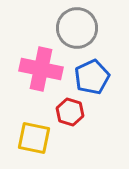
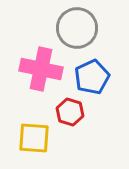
yellow square: rotated 8 degrees counterclockwise
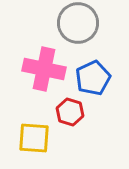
gray circle: moved 1 px right, 5 px up
pink cross: moved 3 px right
blue pentagon: moved 1 px right, 1 px down
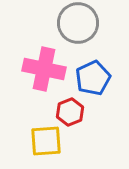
red hexagon: rotated 20 degrees clockwise
yellow square: moved 12 px right, 3 px down; rotated 8 degrees counterclockwise
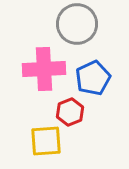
gray circle: moved 1 px left, 1 px down
pink cross: rotated 15 degrees counterclockwise
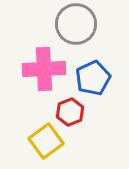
gray circle: moved 1 px left
yellow square: rotated 32 degrees counterclockwise
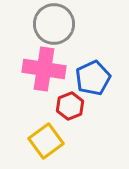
gray circle: moved 22 px left
pink cross: rotated 12 degrees clockwise
red hexagon: moved 6 px up
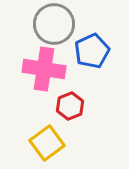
blue pentagon: moved 1 px left, 27 px up
yellow square: moved 1 px right, 2 px down
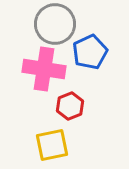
gray circle: moved 1 px right
blue pentagon: moved 2 px left, 1 px down
yellow square: moved 5 px right, 2 px down; rotated 24 degrees clockwise
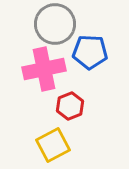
blue pentagon: rotated 28 degrees clockwise
pink cross: rotated 21 degrees counterclockwise
yellow square: moved 1 px right; rotated 16 degrees counterclockwise
